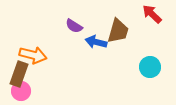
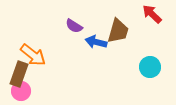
orange arrow: rotated 24 degrees clockwise
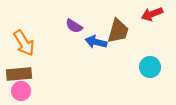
red arrow: rotated 65 degrees counterclockwise
orange arrow: moved 9 px left, 12 px up; rotated 20 degrees clockwise
brown rectangle: rotated 65 degrees clockwise
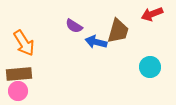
pink circle: moved 3 px left
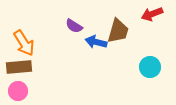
brown rectangle: moved 7 px up
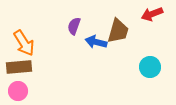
purple semicircle: rotated 78 degrees clockwise
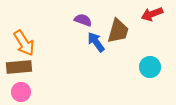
purple semicircle: moved 9 px right, 6 px up; rotated 90 degrees clockwise
blue arrow: rotated 40 degrees clockwise
pink circle: moved 3 px right, 1 px down
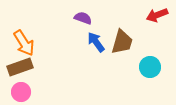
red arrow: moved 5 px right, 1 px down
purple semicircle: moved 2 px up
brown trapezoid: moved 4 px right, 11 px down
brown rectangle: moved 1 px right; rotated 15 degrees counterclockwise
